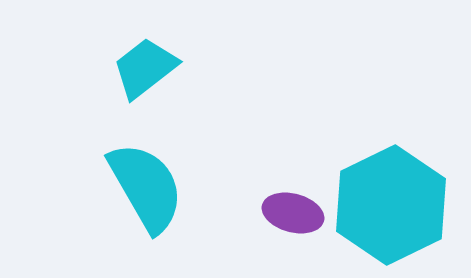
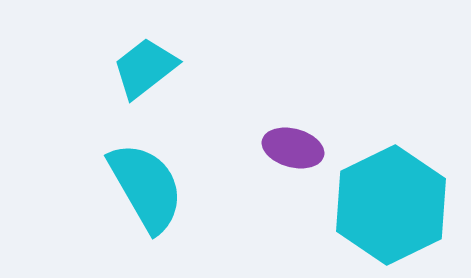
purple ellipse: moved 65 px up
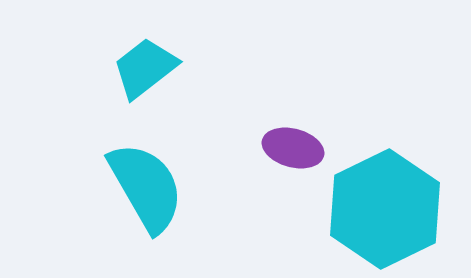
cyan hexagon: moved 6 px left, 4 px down
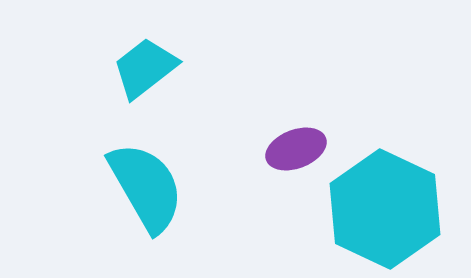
purple ellipse: moved 3 px right, 1 px down; rotated 36 degrees counterclockwise
cyan hexagon: rotated 9 degrees counterclockwise
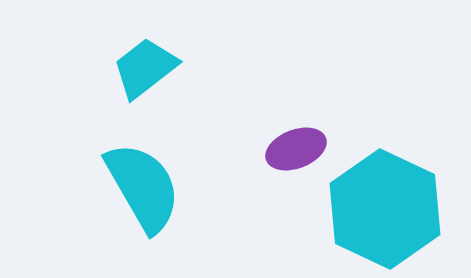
cyan semicircle: moved 3 px left
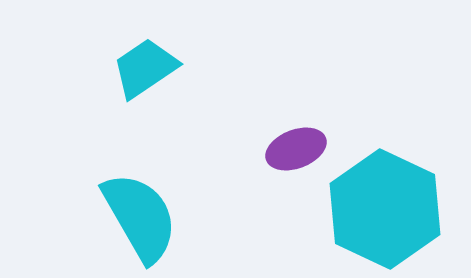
cyan trapezoid: rotated 4 degrees clockwise
cyan semicircle: moved 3 px left, 30 px down
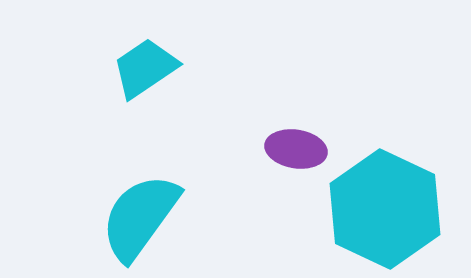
purple ellipse: rotated 30 degrees clockwise
cyan semicircle: rotated 114 degrees counterclockwise
